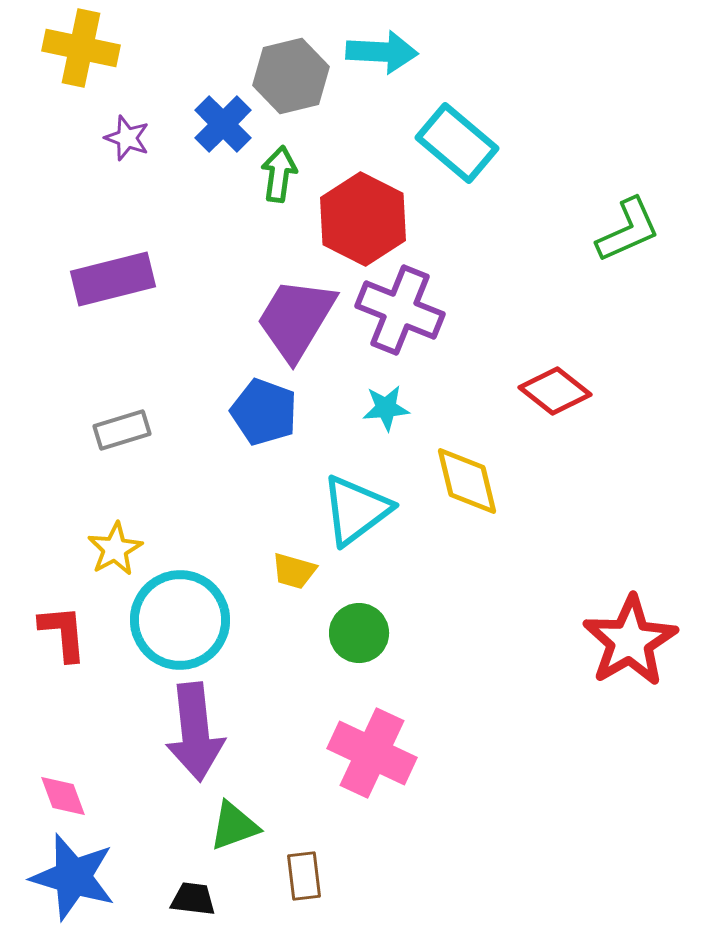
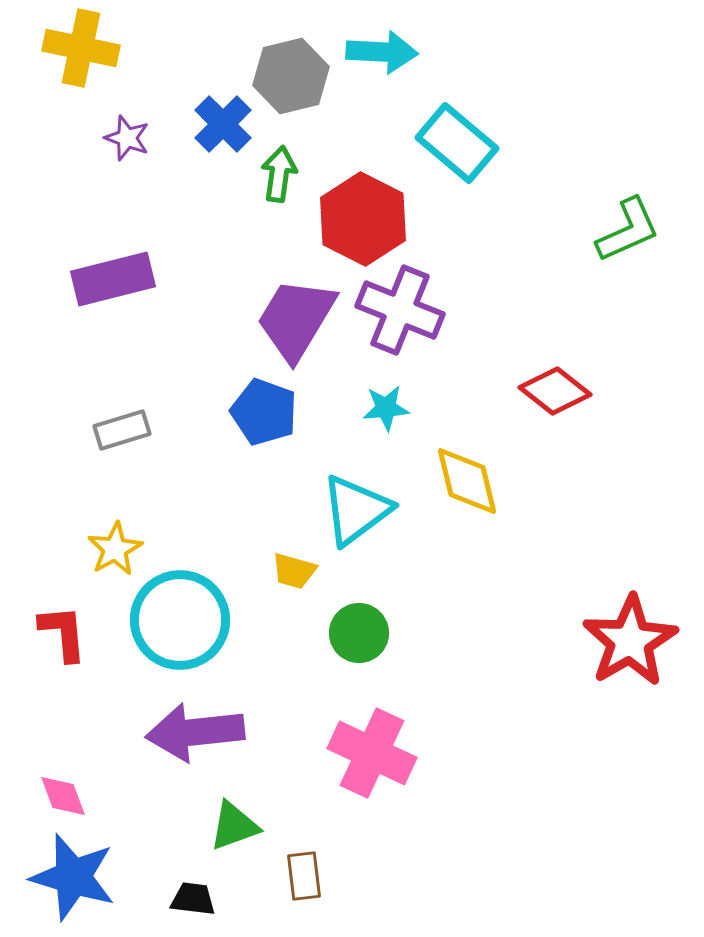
purple arrow: rotated 90 degrees clockwise
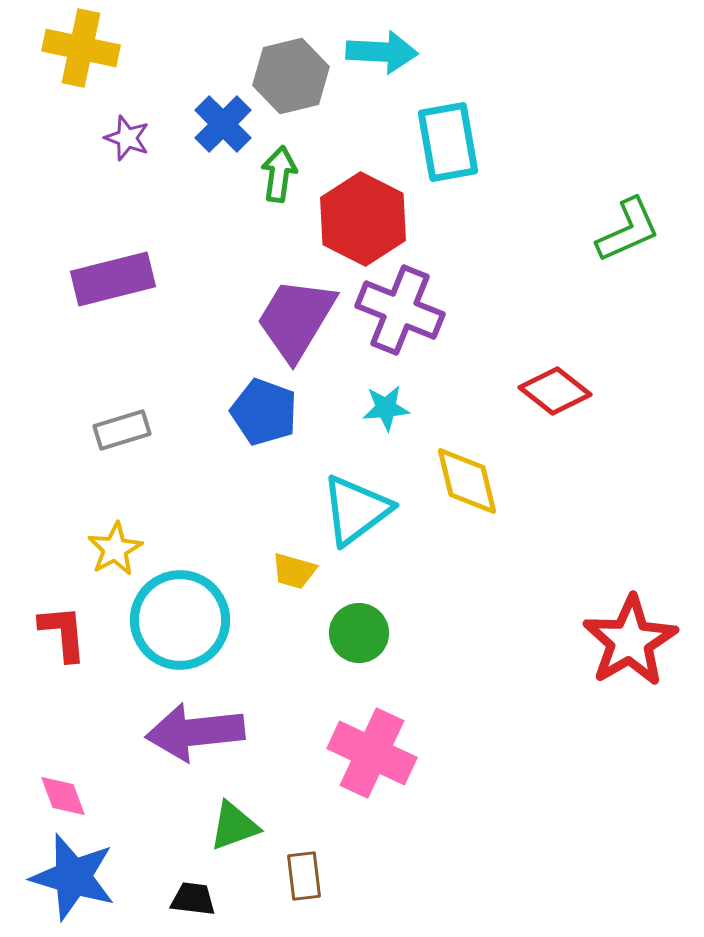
cyan rectangle: moved 9 px left, 1 px up; rotated 40 degrees clockwise
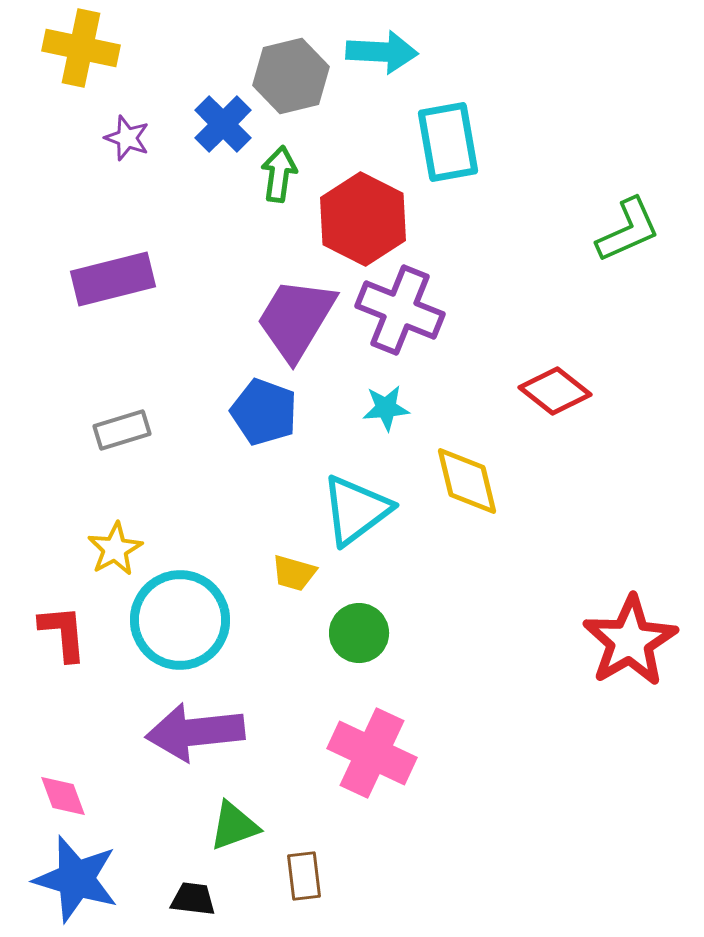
yellow trapezoid: moved 2 px down
blue star: moved 3 px right, 2 px down
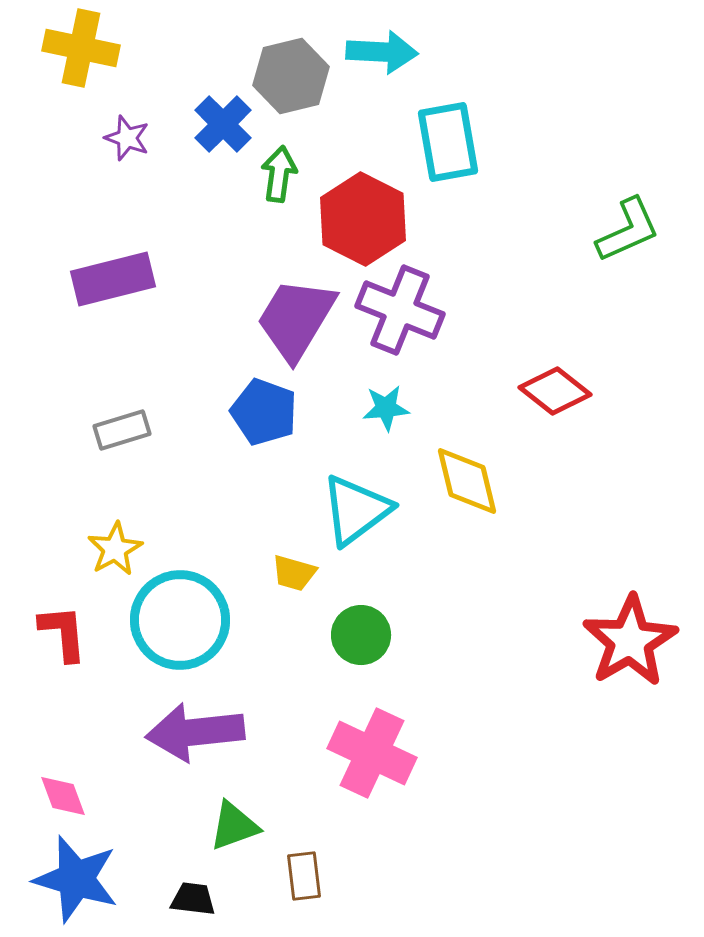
green circle: moved 2 px right, 2 px down
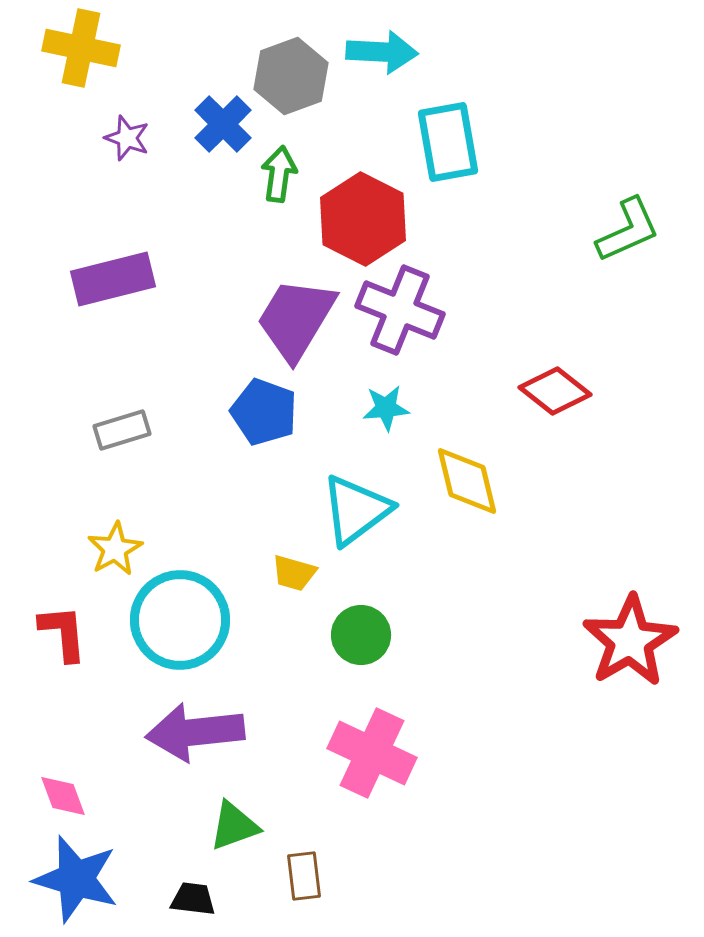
gray hexagon: rotated 6 degrees counterclockwise
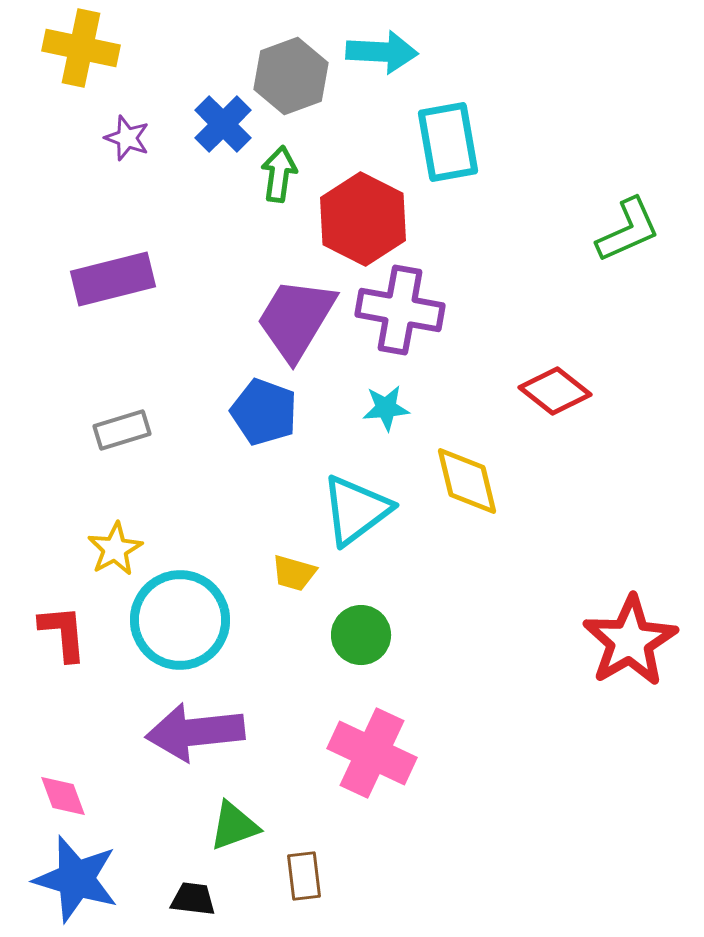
purple cross: rotated 12 degrees counterclockwise
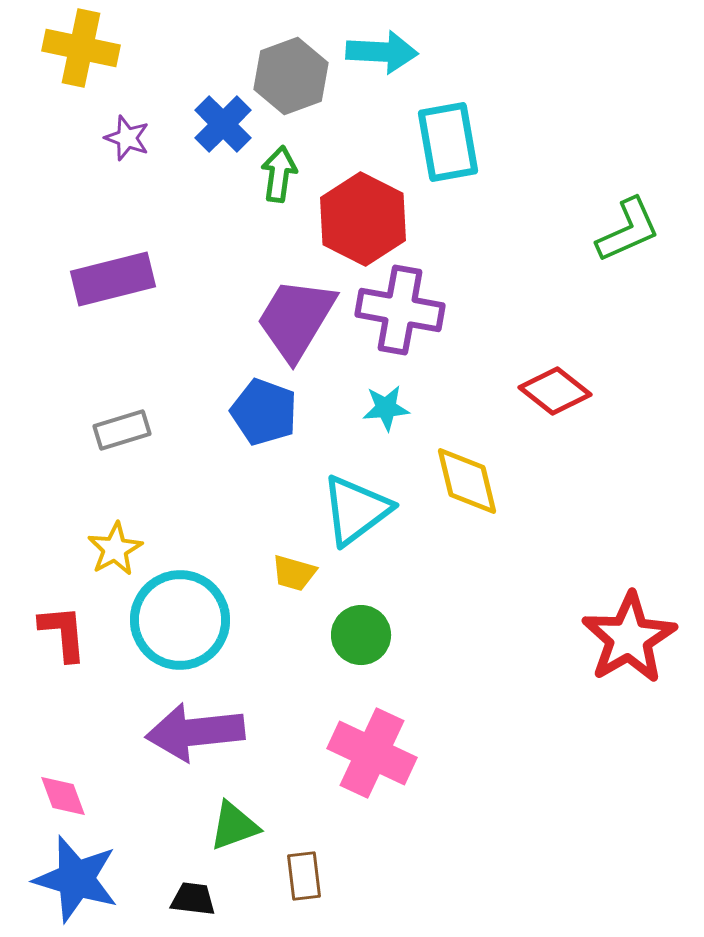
red star: moved 1 px left, 3 px up
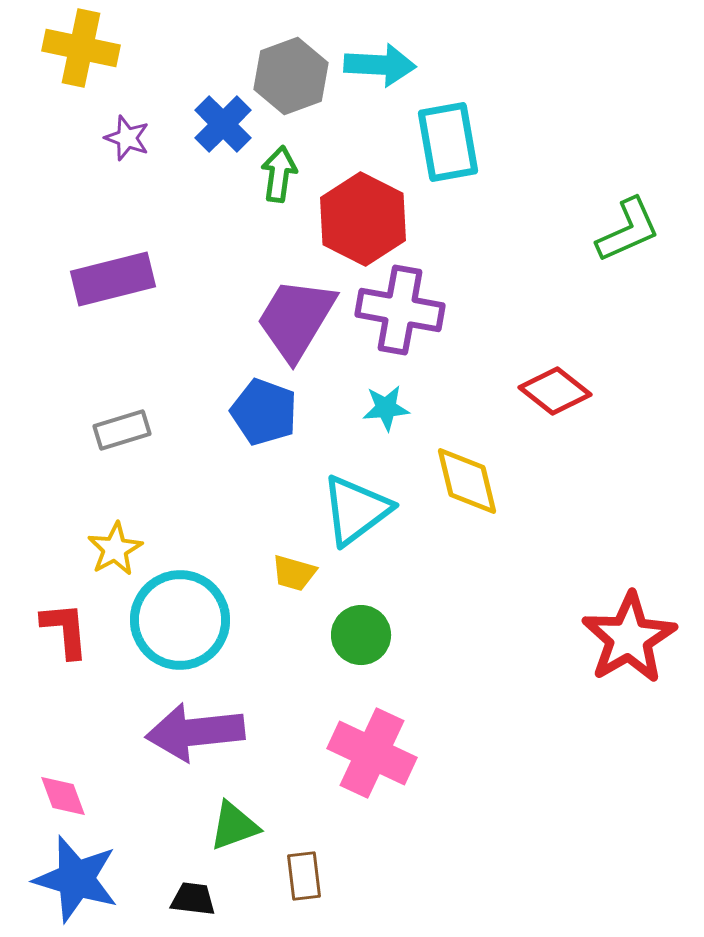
cyan arrow: moved 2 px left, 13 px down
red L-shape: moved 2 px right, 3 px up
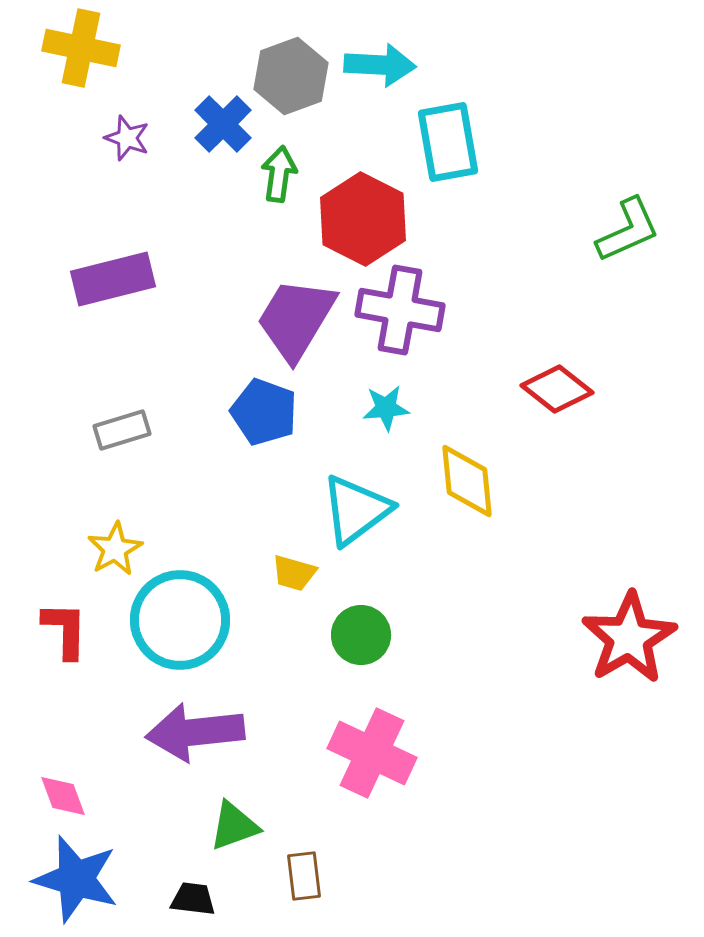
red diamond: moved 2 px right, 2 px up
yellow diamond: rotated 8 degrees clockwise
red L-shape: rotated 6 degrees clockwise
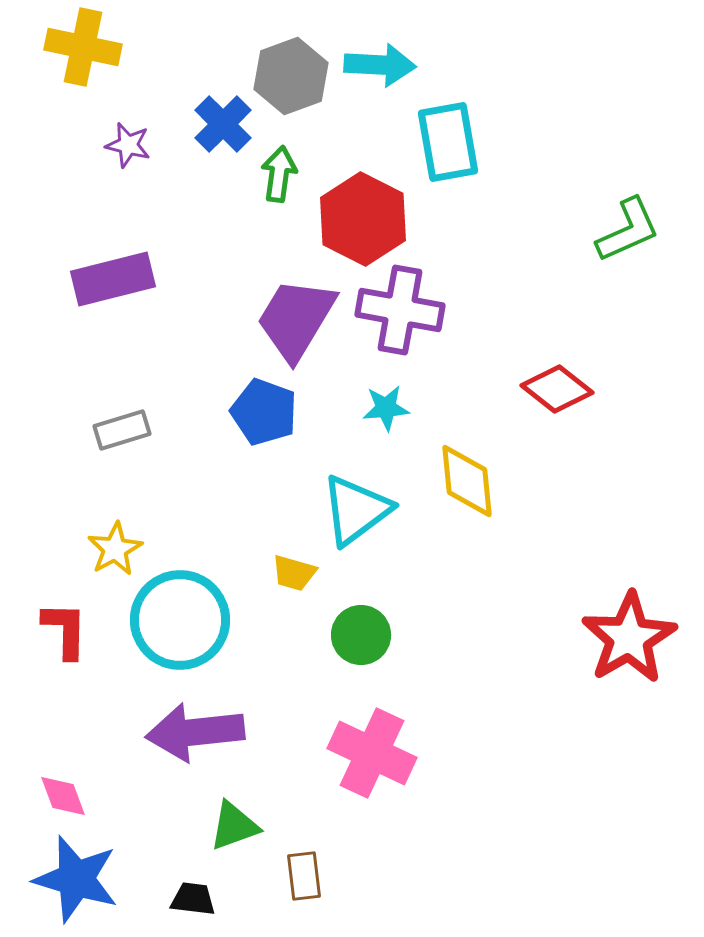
yellow cross: moved 2 px right, 1 px up
purple star: moved 1 px right, 7 px down; rotated 6 degrees counterclockwise
